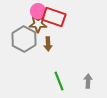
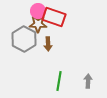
green line: rotated 30 degrees clockwise
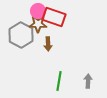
gray hexagon: moved 3 px left, 4 px up
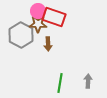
green line: moved 1 px right, 2 px down
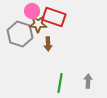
pink circle: moved 6 px left
gray hexagon: moved 1 px left, 1 px up; rotated 10 degrees counterclockwise
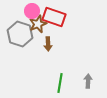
brown star: rotated 24 degrees counterclockwise
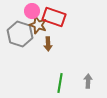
brown star: moved 1 px down; rotated 30 degrees counterclockwise
